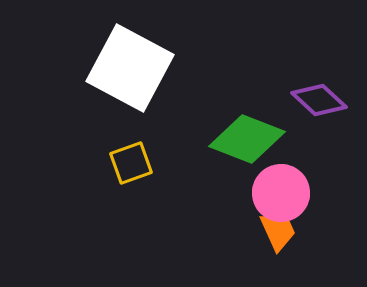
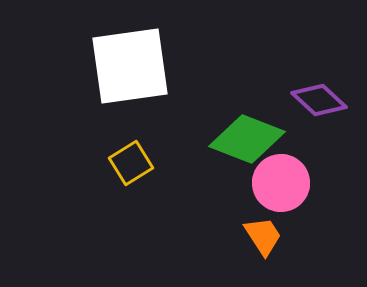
white square: moved 2 px up; rotated 36 degrees counterclockwise
yellow square: rotated 12 degrees counterclockwise
pink circle: moved 10 px up
orange trapezoid: moved 15 px left, 5 px down; rotated 9 degrees counterclockwise
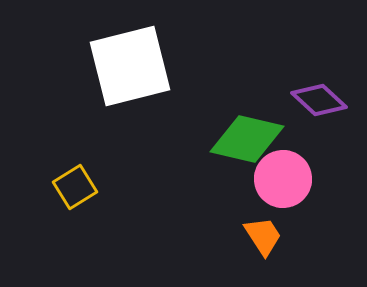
white square: rotated 6 degrees counterclockwise
green diamond: rotated 8 degrees counterclockwise
yellow square: moved 56 px left, 24 px down
pink circle: moved 2 px right, 4 px up
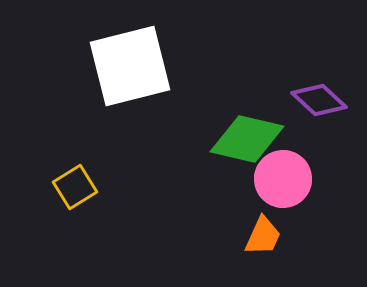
orange trapezoid: rotated 57 degrees clockwise
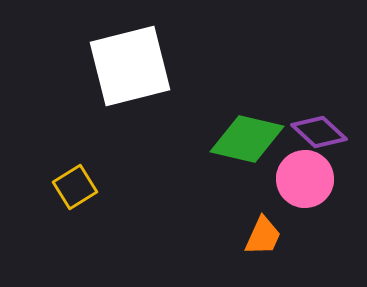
purple diamond: moved 32 px down
pink circle: moved 22 px right
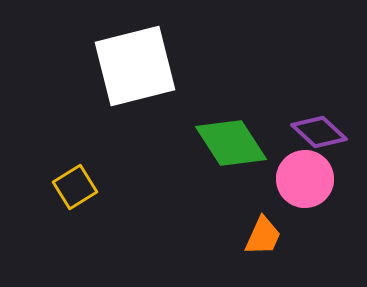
white square: moved 5 px right
green diamond: moved 16 px left, 4 px down; rotated 44 degrees clockwise
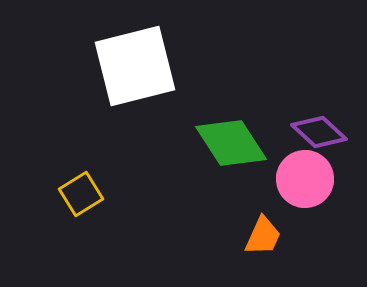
yellow square: moved 6 px right, 7 px down
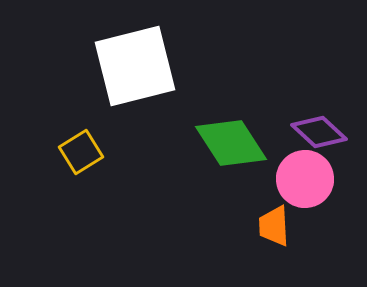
yellow square: moved 42 px up
orange trapezoid: moved 11 px right, 10 px up; rotated 153 degrees clockwise
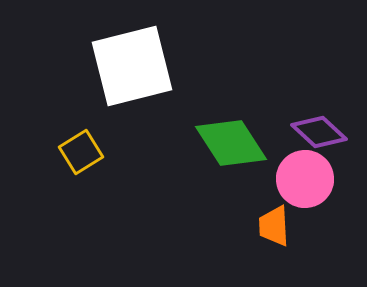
white square: moved 3 px left
